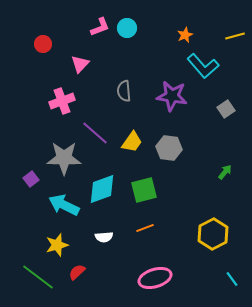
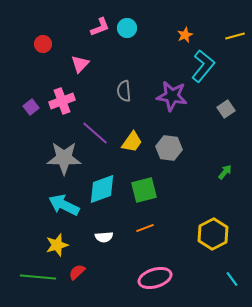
cyan L-shape: rotated 100 degrees counterclockwise
purple square: moved 72 px up
green line: rotated 32 degrees counterclockwise
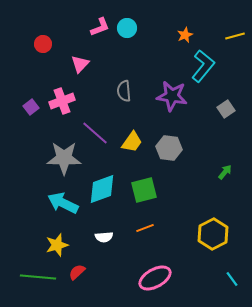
cyan arrow: moved 1 px left, 2 px up
pink ellipse: rotated 12 degrees counterclockwise
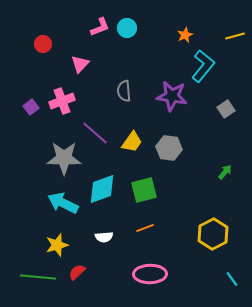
pink ellipse: moved 5 px left, 4 px up; rotated 28 degrees clockwise
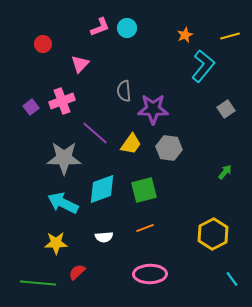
yellow line: moved 5 px left
purple star: moved 19 px left, 13 px down; rotated 8 degrees counterclockwise
yellow trapezoid: moved 1 px left, 2 px down
yellow star: moved 1 px left, 2 px up; rotated 15 degrees clockwise
green line: moved 6 px down
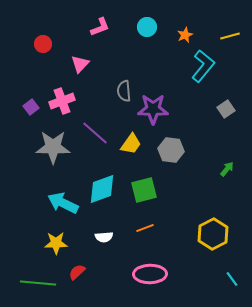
cyan circle: moved 20 px right, 1 px up
gray hexagon: moved 2 px right, 2 px down
gray star: moved 11 px left, 11 px up
green arrow: moved 2 px right, 3 px up
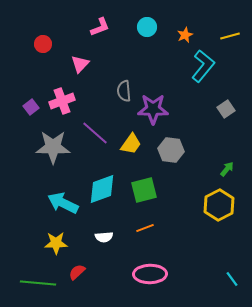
yellow hexagon: moved 6 px right, 29 px up
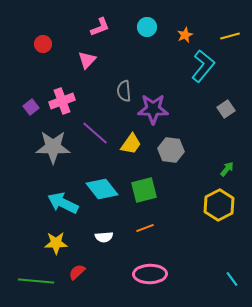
pink triangle: moved 7 px right, 4 px up
cyan diamond: rotated 72 degrees clockwise
green line: moved 2 px left, 2 px up
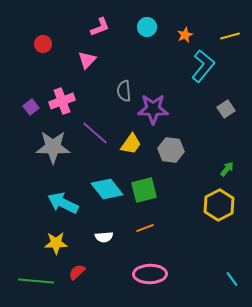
cyan diamond: moved 5 px right
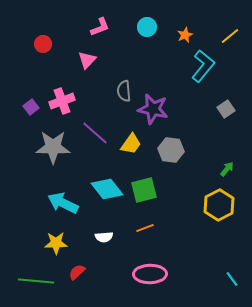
yellow line: rotated 24 degrees counterclockwise
purple star: rotated 12 degrees clockwise
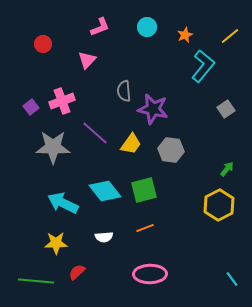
cyan diamond: moved 2 px left, 2 px down
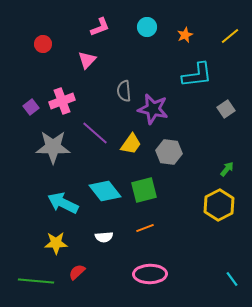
cyan L-shape: moved 6 px left, 9 px down; rotated 44 degrees clockwise
gray hexagon: moved 2 px left, 2 px down
